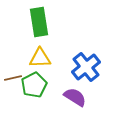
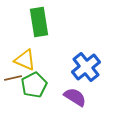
yellow triangle: moved 15 px left, 2 px down; rotated 25 degrees clockwise
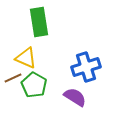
yellow triangle: moved 1 px right, 2 px up
blue cross: rotated 20 degrees clockwise
brown line: rotated 12 degrees counterclockwise
green pentagon: rotated 15 degrees counterclockwise
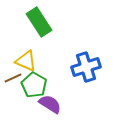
green rectangle: rotated 24 degrees counterclockwise
yellow triangle: moved 3 px down
purple semicircle: moved 25 px left, 7 px down
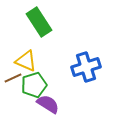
green pentagon: rotated 25 degrees clockwise
purple semicircle: moved 2 px left
